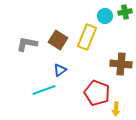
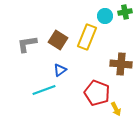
gray L-shape: rotated 20 degrees counterclockwise
yellow arrow: rotated 32 degrees counterclockwise
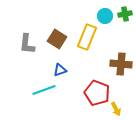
green cross: moved 2 px down
brown square: moved 1 px left, 1 px up
gray L-shape: rotated 75 degrees counterclockwise
blue triangle: rotated 16 degrees clockwise
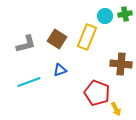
gray L-shape: moved 1 px left; rotated 110 degrees counterclockwise
cyan line: moved 15 px left, 8 px up
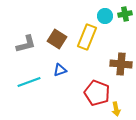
yellow arrow: rotated 16 degrees clockwise
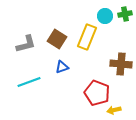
blue triangle: moved 2 px right, 3 px up
yellow arrow: moved 2 px left, 1 px down; rotated 88 degrees clockwise
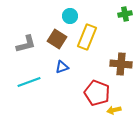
cyan circle: moved 35 px left
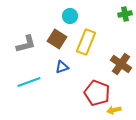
yellow rectangle: moved 1 px left, 5 px down
brown cross: rotated 30 degrees clockwise
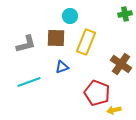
brown square: moved 1 px left, 1 px up; rotated 30 degrees counterclockwise
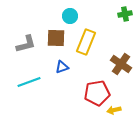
red pentagon: rotated 30 degrees counterclockwise
